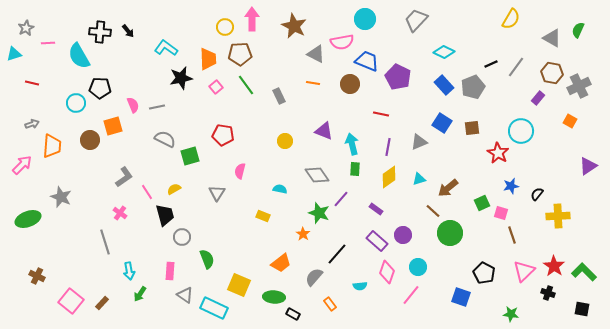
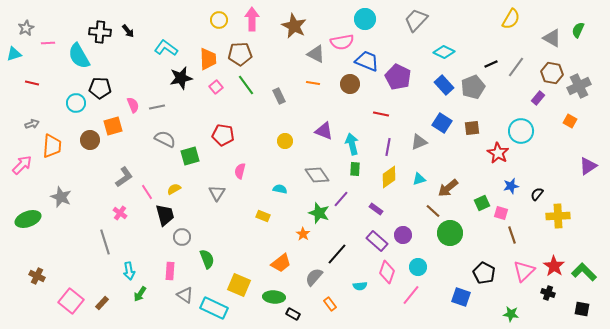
yellow circle at (225, 27): moved 6 px left, 7 px up
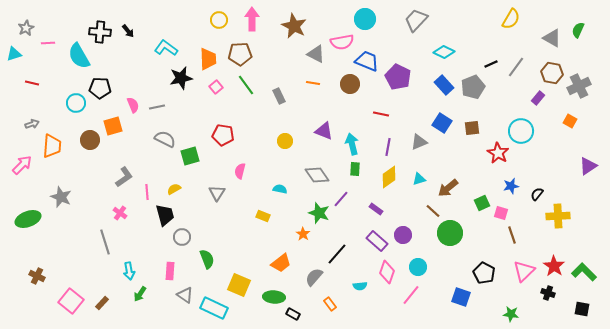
pink line at (147, 192): rotated 28 degrees clockwise
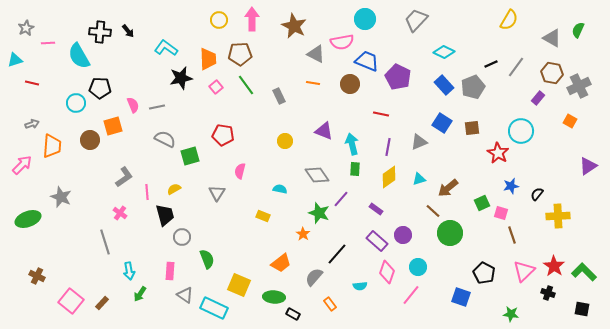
yellow semicircle at (511, 19): moved 2 px left, 1 px down
cyan triangle at (14, 54): moved 1 px right, 6 px down
